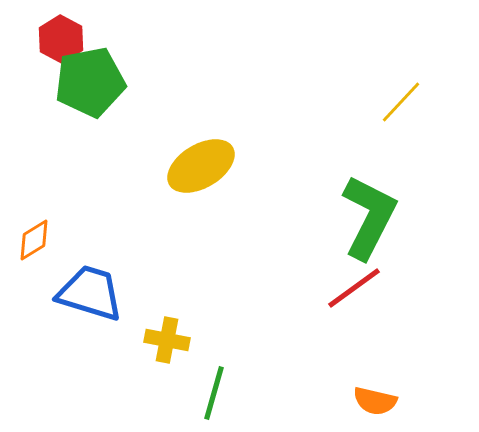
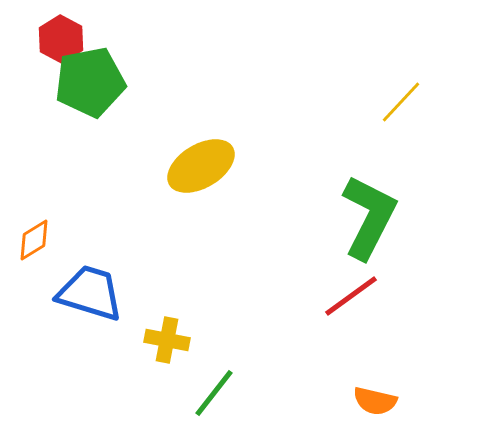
red line: moved 3 px left, 8 px down
green line: rotated 22 degrees clockwise
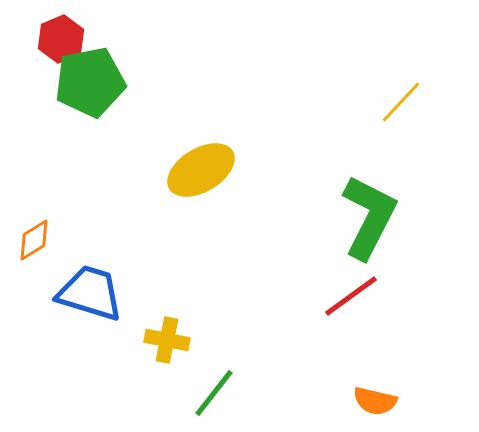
red hexagon: rotated 9 degrees clockwise
yellow ellipse: moved 4 px down
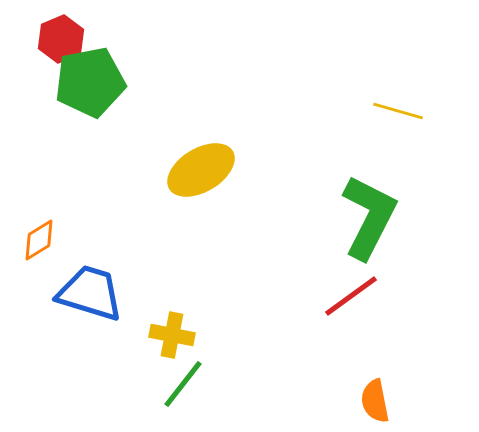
yellow line: moved 3 px left, 9 px down; rotated 63 degrees clockwise
orange diamond: moved 5 px right
yellow cross: moved 5 px right, 5 px up
green line: moved 31 px left, 9 px up
orange semicircle: rotated 66 degrees clockwise
